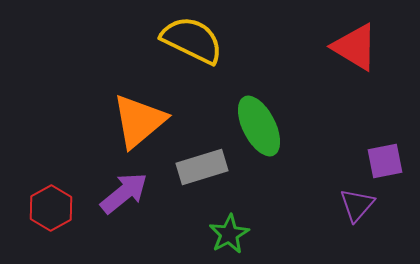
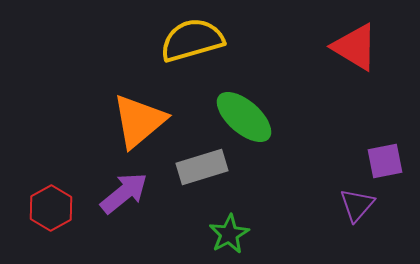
yellow semicircle: rotated 42 degrees counterclockwise
green ellipse: moved 15 px left, 9 px up; rotated 22 degrees counterclockwise
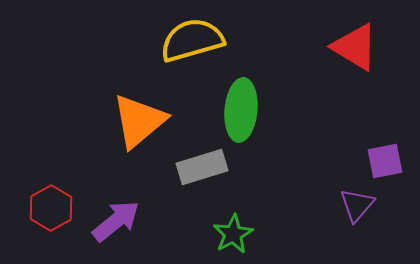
green ellipse: moved 3 px left, 7 px up; rotated 54 degrees clockwise
purple arrow: moved 8 px left, 28 px down
green star: moved 4 px right
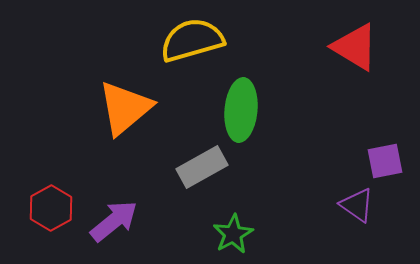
orange triangle: moved 14 px left, 13 px up
gray rectangle: rotated 12 degrees counterclockwise
purple triangle: rotated 36 degrees counterclockwise
purple arrow: moved 2 px left
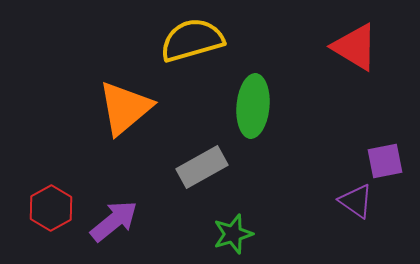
green ellipse: moved 12 px right, 4 px up
purple triangle: moved 1 px left, 4 px up
green star: rotated 12 degrees clockwise
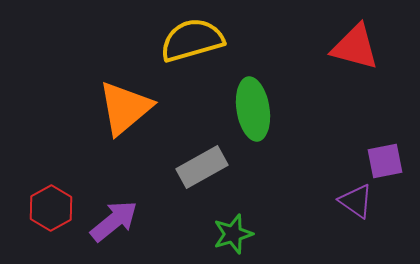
red triangle: rotated 16 degrees counterclockwise
green ellipse: moved 3 px down; rotated 14 degrees counterclockwise
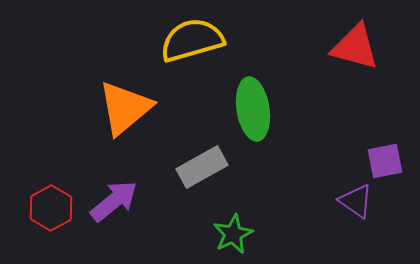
purple arrow: moved 20 px up
green star: rotated 9 degrees counterclockwise
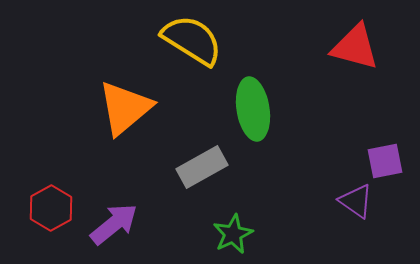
yellow semicircle: rotated 48 degrees clockwise
purple arrow: moved 23 px down
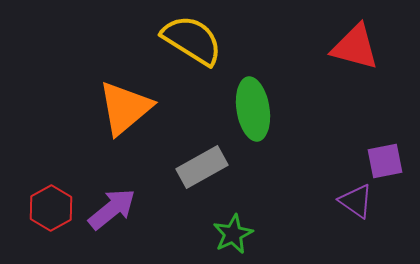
purple arrow: moved 2 px left, 15 px up
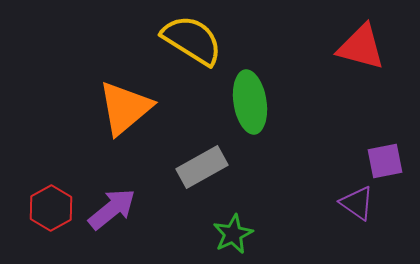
red triangle: moved 6 px right
green ellipse: moved 3 px left, 7 px up
purple triangle: moved 1 px right, 2 px down
